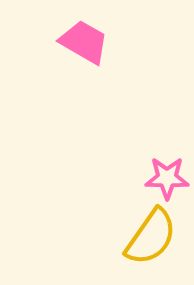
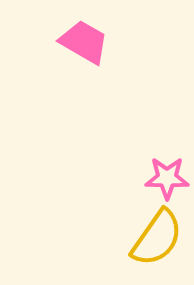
yellow semicircle: moved 6 px right, 1 px down
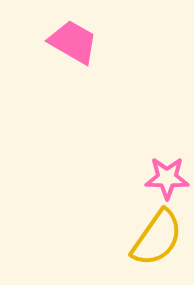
pink trapezoid: moved 11 px left
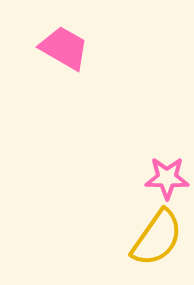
pink trapezoid: moved 9 px left, 6 px down
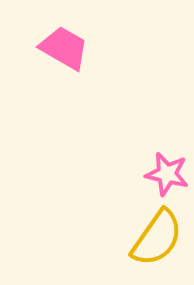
pink star: moved 4 px up; rotated 12 degrees clockwise
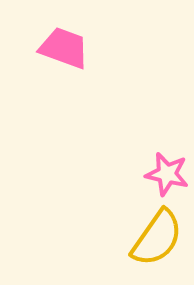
pink trapezoid: rotated 10 degrees counterclockwise
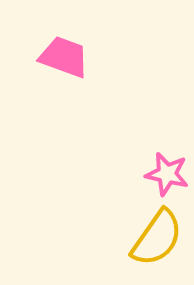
pink trapezoid: moved 9 px down
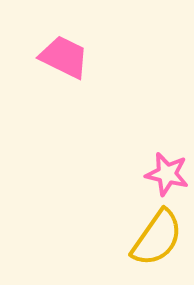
pink trapezoid: rotated 6 degrees clockwise
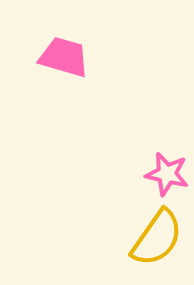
pink trapezoid: rotated 10 degrees counterclockwise
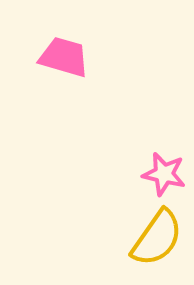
pink star: moved 3 px left
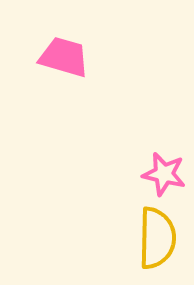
yellow semicircle: rotated 34 degrees counterclockwise
